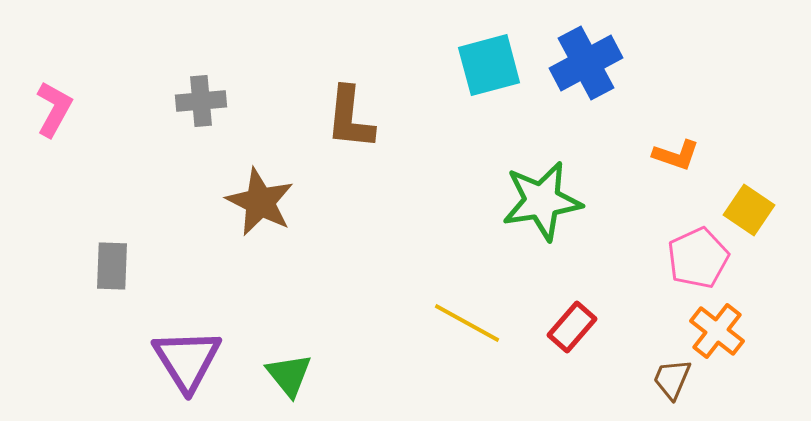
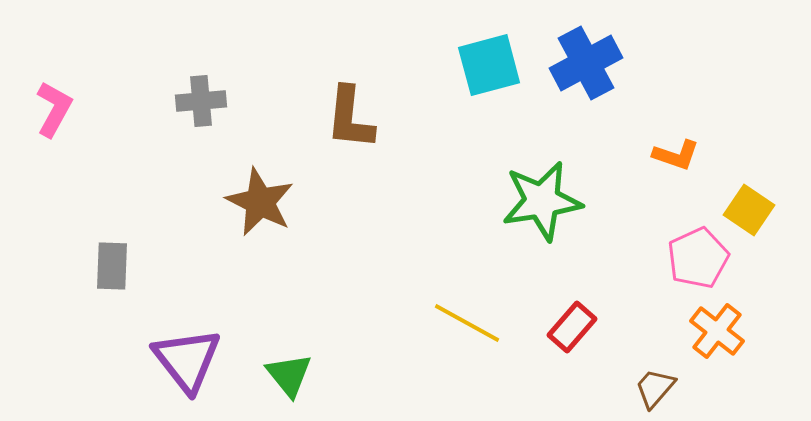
purple triangle: rotated 6 degrees counterclockwise
brown trapezoid: moved 17 px left, 9 px down; rotated 18 degrees clockwise
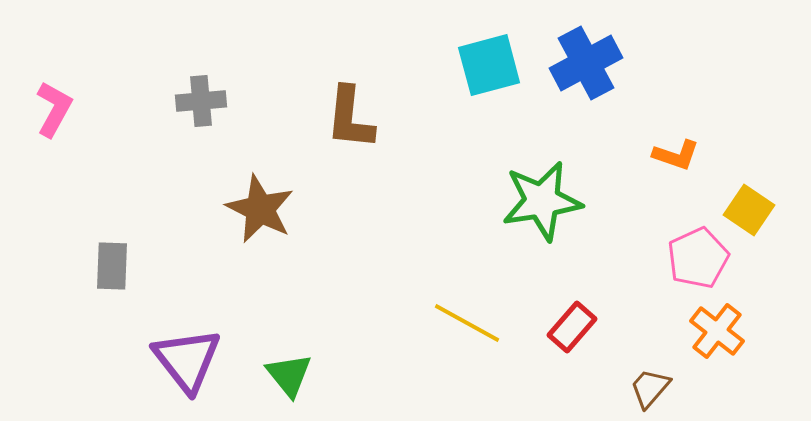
brown star: moved 7 px down
brown trapezoid: moved 5 px left
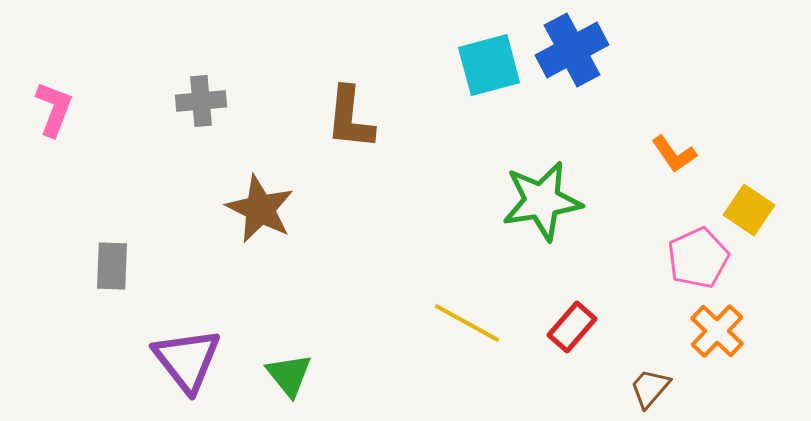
blue cross: moved 14 px left, 13 px up
pink L-shape: rotated 8 degrees counterclockwise
orange L-shape: moved 2 px left, 1 px up; rotated 36 degrees clockwise
orange cross: rotated 6 degrees clockwise
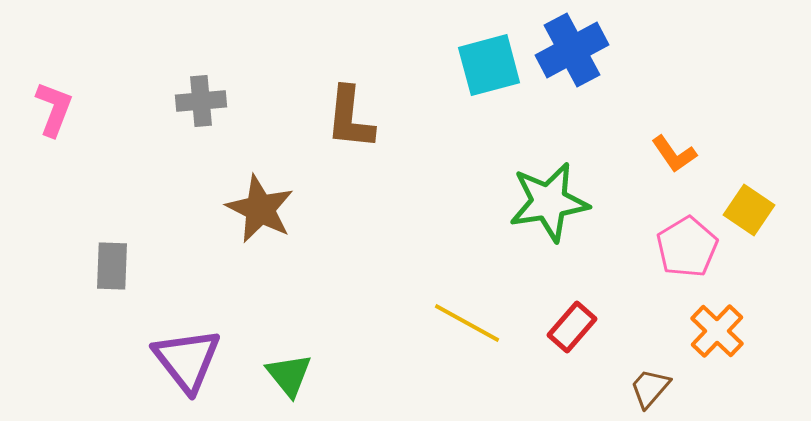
green star: moved 7 px right, 1 px down
pink pentagon: moved 11 px left, 11 px up; rotated 6 degrees counterclockwise
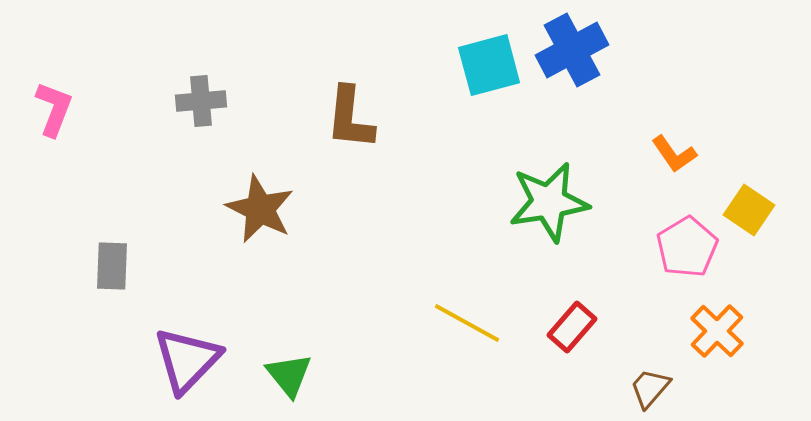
purple triangle: rotated 22 degrees clockwise
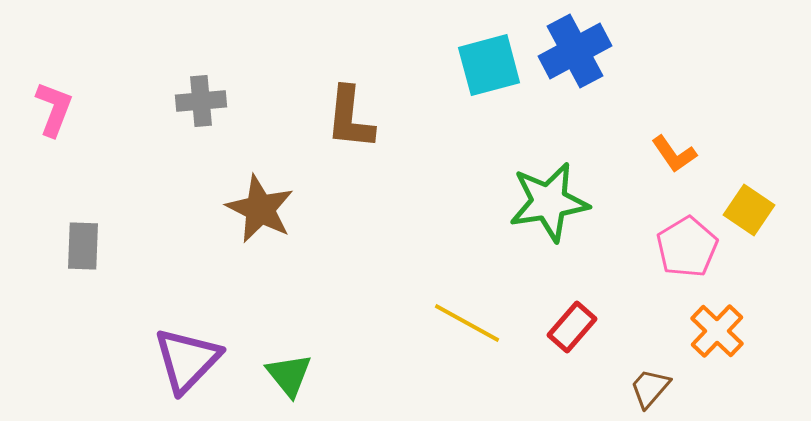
blue cross: moved 3 px right, 1 px down
gray rectangle: moved 29 px left, 20 px up
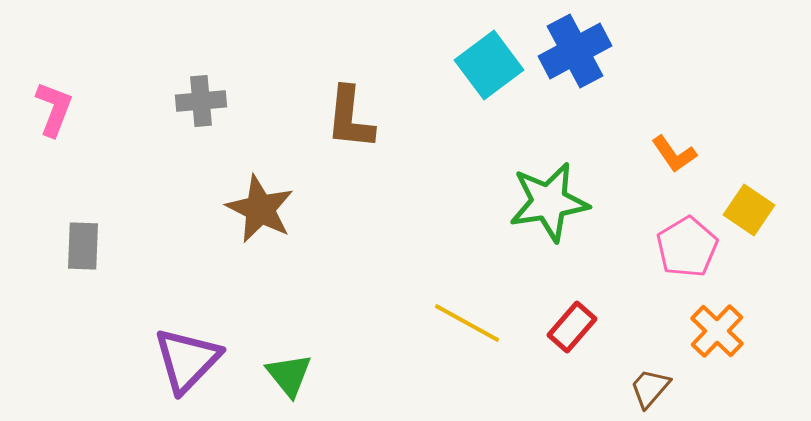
cyan square: rotated 22 degrees counterclockwise
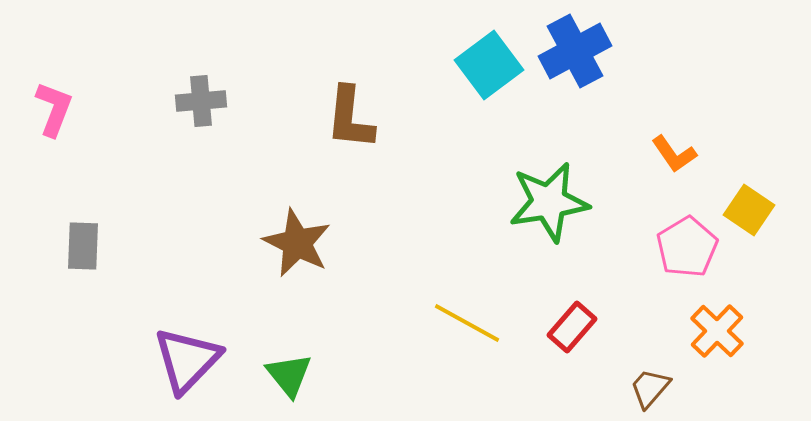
brown star: moved 37 px right, 34 px down
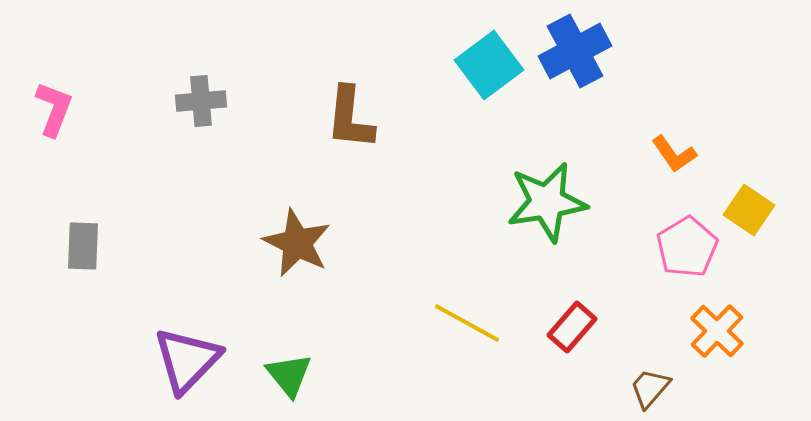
green star: moved 2 px left
